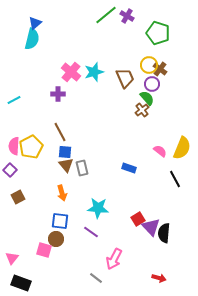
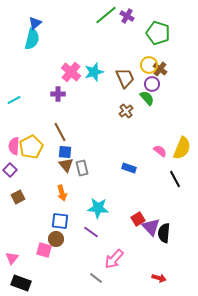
brown cross at (142, 110): moved 16 px left, 1 px down
pink arrow at (114, 259): rotated 15 degrees clockwise
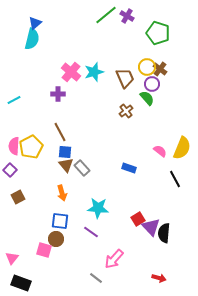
yellow circle at (149, 65): moved 2 px left, 2 px down
gray rectangle at (82, 168): rotated 28 degrees counterclockwise
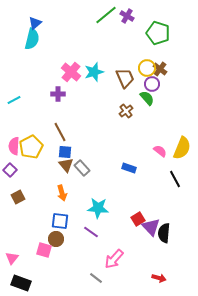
yellow circle at (147, 67): moved 1 px down
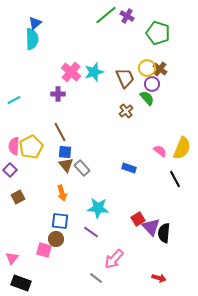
cyan semicircle at (32, 39): rotated 15 degrees counterclockwise
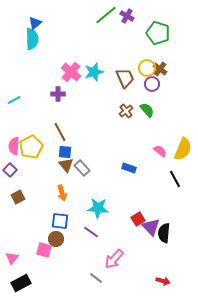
green semicircle at (147, 98): moved 12 px down
yellow semicircle at (182, 148): moved 1 px right, 1 px down
red arrow at (159, 278): moved 4 px right, 3 px down
black rectangle at (21, 283): rotated 48 degrees counterclockwise
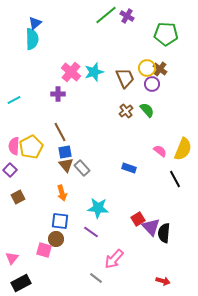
green pentagon at (158, 33): moved 8 px right, 1 px down; rotated 15 degrees counterclockwise
blue square at (65, 152): rotated 16 degrees counterclockwise
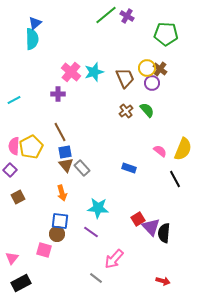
purple circle at (152, 84): moved 1 px up
brown circle at (56, 239): moved 1 px right, 5 px up
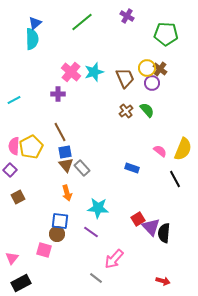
green line at (106, 15): moved 24 px left, 7 px down
blue rectangle at (129, 168): moved 3 px right
orange arrow at (62, 193): moved 5 px right
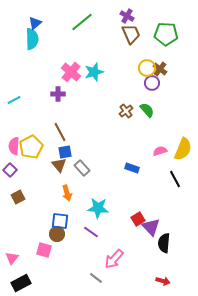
brown trapezoid at (125, 78): moved 6 px right, 44 px up
pink semicircle at (160, 151): rotated 56 degrees counterclockwise
brown triangle at (66, 165): moved 7 px left
black semicircle at (164, 233): moved 10 px down
